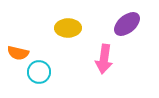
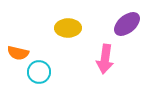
pink arrow: moved 1 px right
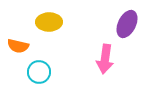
purple ellipse: rotated 24 degrees counterclockwise
yellow ellipse: moved 19 px left, 6 px up
orange semicircle: moved 7 px up
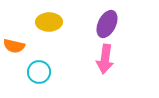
purple ellipse: moved 20 px left
orange semicircle: moved 4 px left
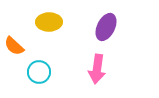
purple ellipse: moved 1 px left, 3 px down
orange semicircle: rotated 30 degrees clockwise
pink arrow: moved 8 px left, 10 px down
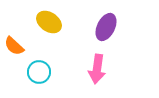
yellow ellipse: rotated 35 degrees clockwise
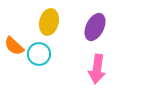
yellow ellipse: rotated 70 degrees clockwise
purple ellipse: moved 11 px left
cyan circle: moved 18 px up
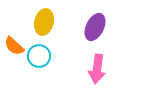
yellow ellipse: moved 5 px left
cyan circle: moved 2 px down
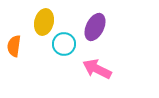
orange semicircle: rotated 55 degrees clockwise
cyan circle: moved 25 px right, 12 px up
pink arrow: rotated 108 degrees clockwise
